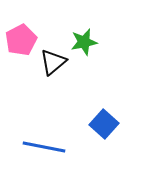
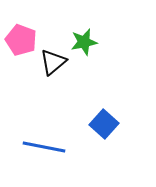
pink pentagon: rotated 24 degrees counterclockwise
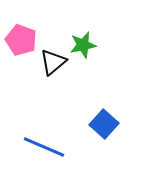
green star: moved 1 px left, 3 px down
blue line: rotated 12 degrees clockwise
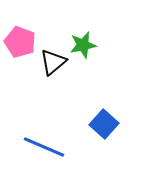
pink pentagon: moved 1 px left, 2 px down
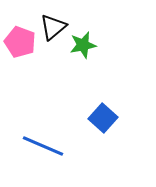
black triangle: moved 35 px up
blue square: moved 1 px left, 6 px up
blue line: moved 1 px left, 1 px up
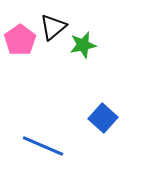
pink pentagon: moved 2 px up; rotated 16 degrees clockwise
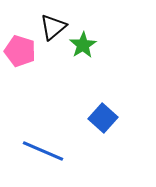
pink pentagon: moved 11 px down; rotated 20 degrees counterclockwise
green star: rotated 20 degrees counterclockwise
blue line: moved 5 px down
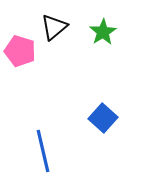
black triangle: moved 1 px right
green star: moved 20 px right, 13 px up
blue line: rotated 54 degrees clockwise
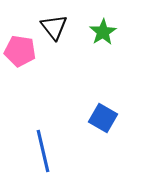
black triangle: rotated 28 degrees counterclockwise
pink pentagon: rotated 8 degrees counterclockwise
blue square: rotated 12 degrees counterclockwise
